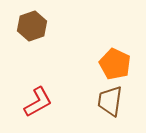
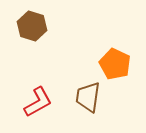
brown hexagon: rotated 24 degrees counterclockwise
brown trapezoid: moved 22 px left, 4 px up
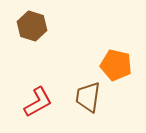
orange pentagon: moved 1 px right, 1 px down; rotated 12 degrees counterclockwise
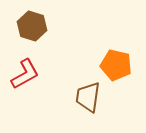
red L-shape: moved 13 px left, 28 px up
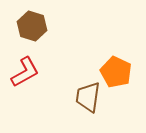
orange pentagon: moved 7 px down; rotated 12 degrees clockwise
red L-shape: moved 2 px up
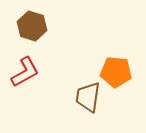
orange pentagon: rotated 20 degrees counterclockwise
